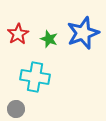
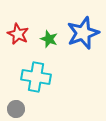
red star: rotated 15 degrees counterclockwise
cyan cross: moved 1 px right
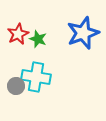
red star: rotated 20 degrees clockwise
green star: moved 11 px left
gray circle: moved 23 px up
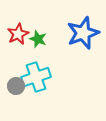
cyan cross: rotated 28 degrees counterclockwise
